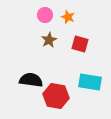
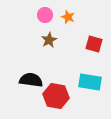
red square: moved 14 px right
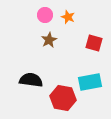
red square: moved 1 px up
cyan rectangle: rotated 20 degrees counterclockwise
red hexagon: moved 7 px right, 2 px down
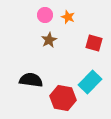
cyan rectangle: rotated 35 degrees counterclockwise
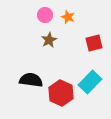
red square: rotated 30 degrees counterclockwise
red hexagon: moved 2 px left, 5 px up; rotated 15 degrees clockwise
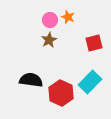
pink circle: moved 5 px right, 5 px down
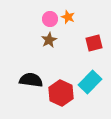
pink circle: moved 1 px up
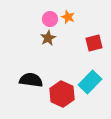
brown star: moved 1 px left, 2 px up
red hexagon: moved 1 px right, 1 px down
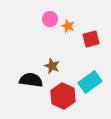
orange star: moved 9 px down
brown star: moved 4 px right, 28 px down; rotated 21 degrees counterclockwise
red square: moved 3 px left, 4 px up
cyan rectangle: rotated 10 degrees clockwise
red hexagon: moved 1 px right, 2 px down
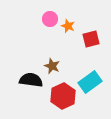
red hexagon: rotated 10 degrees clockwise
